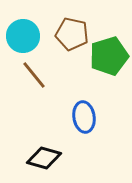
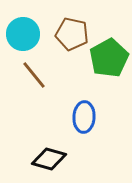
cyan circle: moved 2 px up
green pentagon: moved 2 px down; rotated 12 degrees counterclockwise
blue ellipse: rotated 12 degrees clockwise
black diamond: moved 5 px right, 1 px down
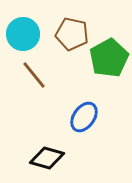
blue ellipse: rotated 32 degrees clockwise
black diamond: moved 2 px left, 1 px up
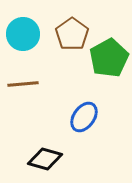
brown pentagon: rotated 24 degrees clockwise
brown line: moved 11 px left, 9 px down; rotated 56 degrees counterclockwise
black diamond: moved 2 px left, 1 px down
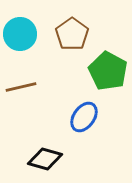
cyan circle: moved 3 px left
green pentagon: moved 1 px left, 13 px down; rotated 15 degrees counterclockwise
brown line: moved 2 px left, 3 px down; rotated 8 degrees counterclockwise
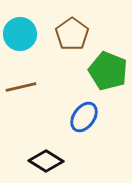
green pentagon: rotated 6 degrees counterclockwise
black diamond: moved 1 px right, 2 px down; rotated 16 degrees clockwise
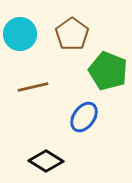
brown line: moved 12 px right
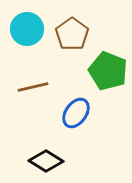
cyan circle: moved 7 px right, 5 px up
blue ellipse: moved 8 px left, 4 px up
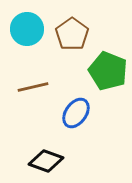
black diamond: rotated 12 degrees counterclockwise
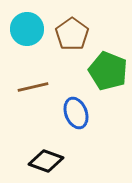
blue ellipse: rotated 56 degrees counterclockwise
